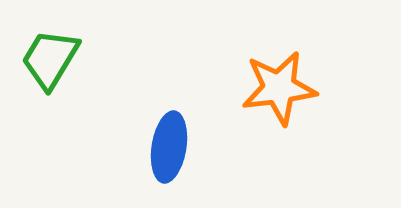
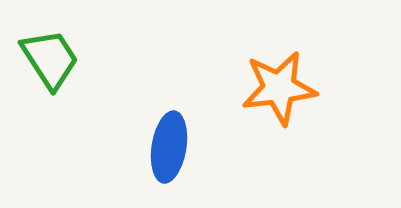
green trapezoid: rotated 116 degrees clockwise
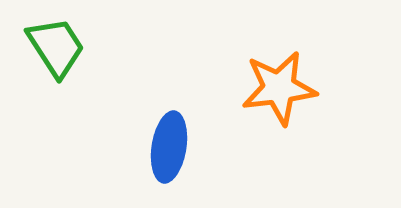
green trapezoid: moved 6 px right, 12 px up
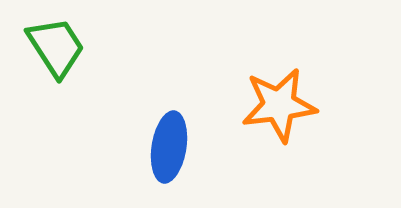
orange star: moved 17 px down
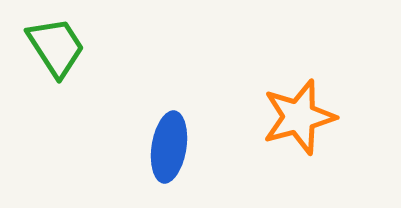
orange star: moved 20 px right, 12 px down; rotated 8 degrees counterclockwise
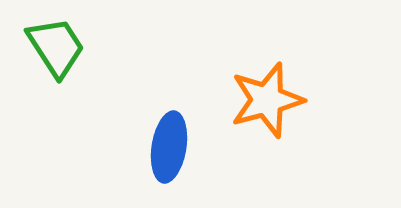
orange star: moved 32 px left, 17 px up
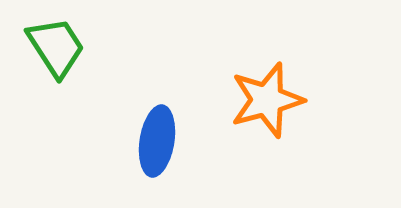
blue ellipse: moved 12 px left, 6 px up
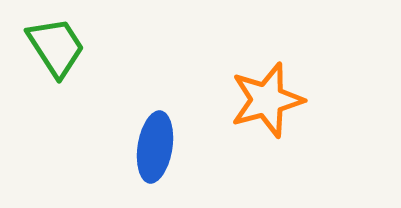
blue ellipse: moved 2 px left, 6 px down
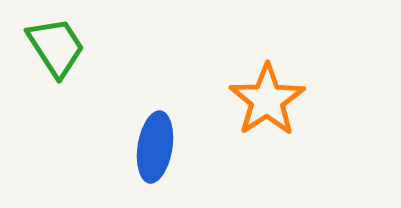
orange star: rotated 18 degrees counterclockwise
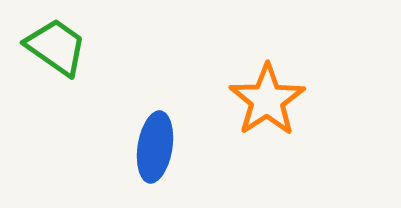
green trapezoid: rotated 22 degrees counterclockwise
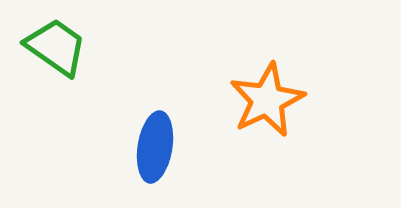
orange star: rotated 8 degrees clockwise
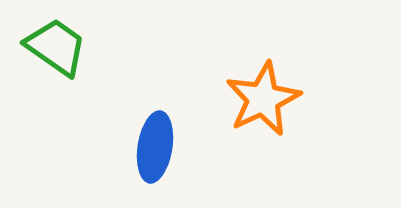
orange star: moved 4 px left, 1 px up
